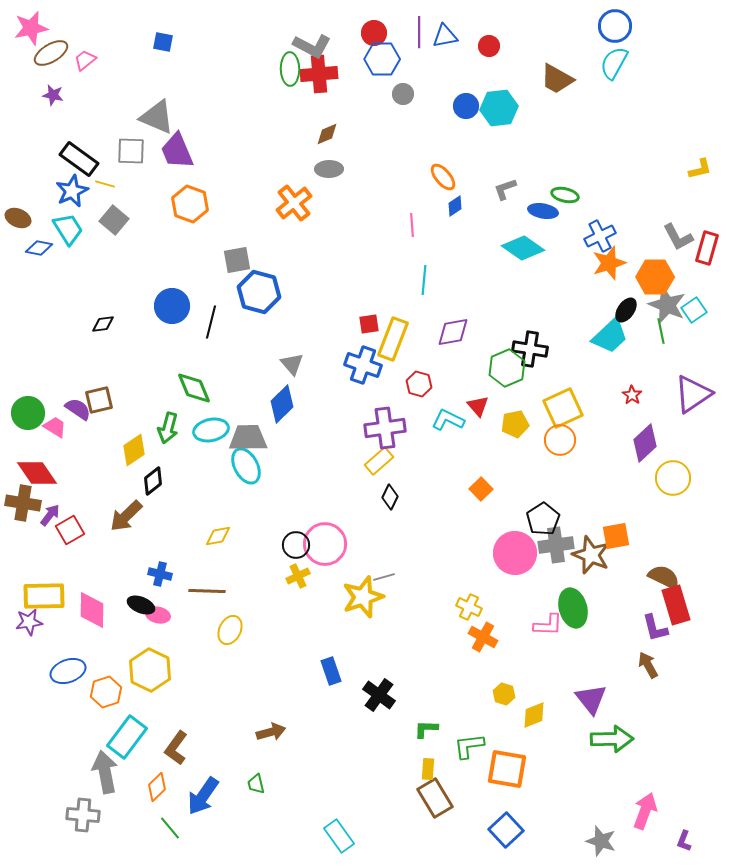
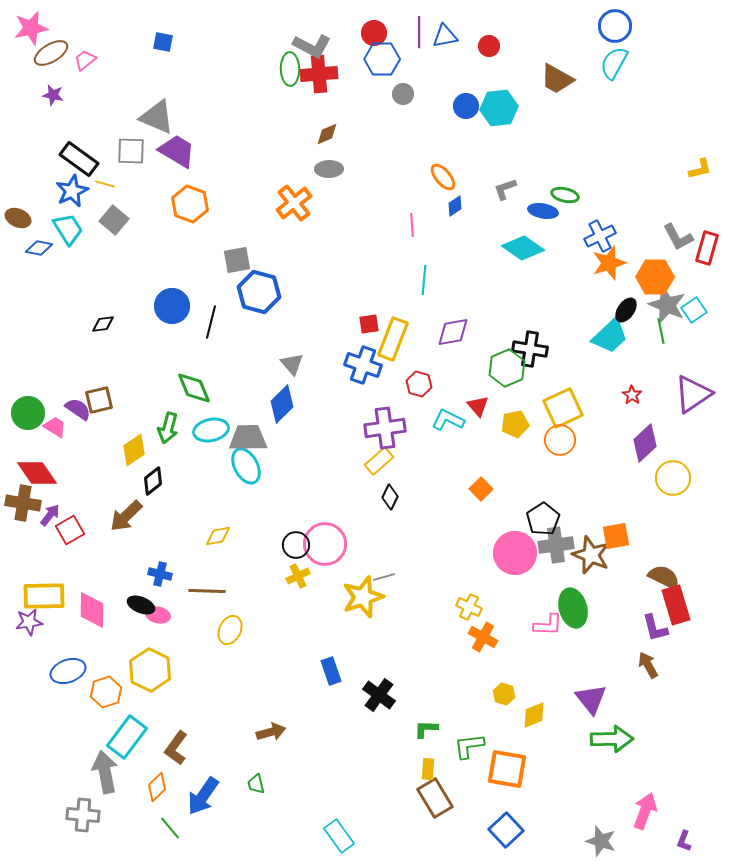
purple trapezoid at (177, 151): rotated 144 degrees clockwise
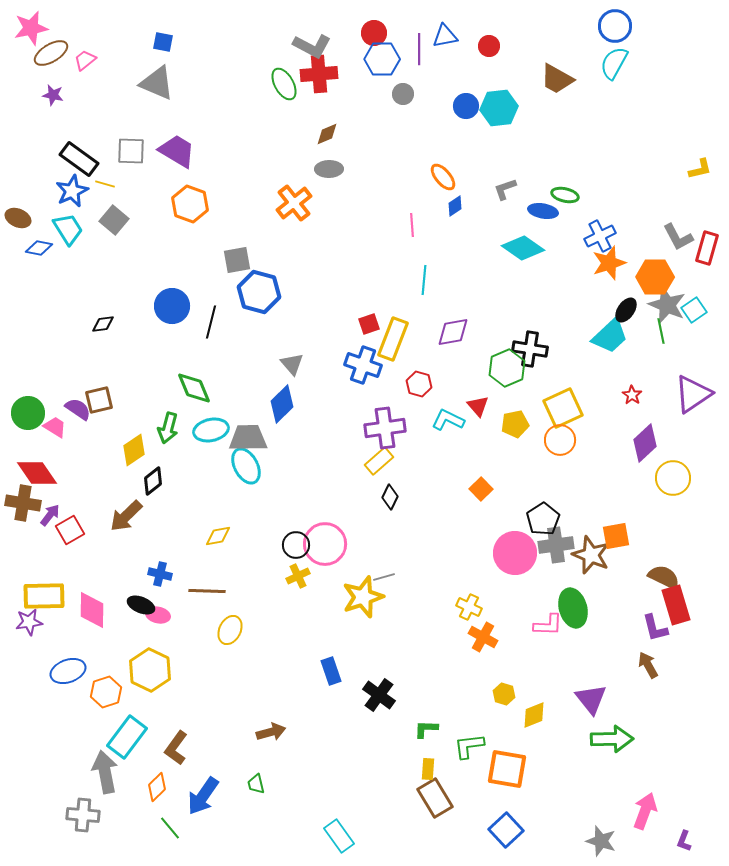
purple line at (419, 32): moved 17 px down
green ellipse at (290, 69): moved 6 px left, 15 px down; rotated 28 degrees counterclockwise
gray triangle at (157, 117): moved 34 px up
red square at (369, 324): rotated 10 degrees counterclockwise
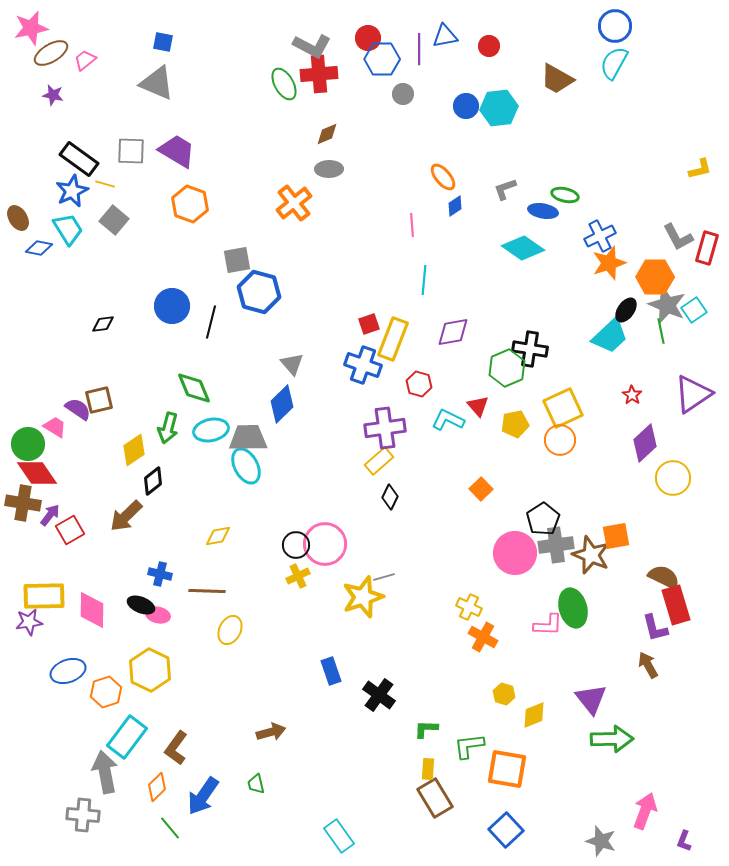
red circle at (374, 33): moved 6 px left, 5 px down
brown ellipse at (18, 218): rotated 35 degrees clockwise
green circle at (28, 413): moved 31 px down
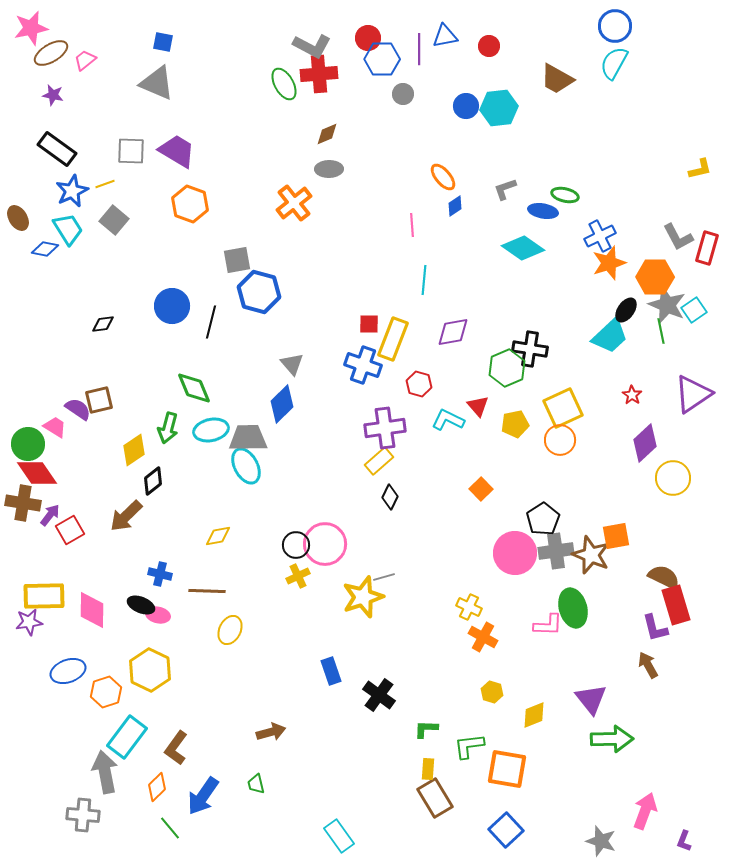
black rectangle at (79, 159): moved 22 px left, 10 px up
yellow line at (105, 184): rotated 36 degrees counterclockwise
blue diamond at (39, 248): moved 6 px right, 1 px down
red square at (369, 324): rotated 20 degrees clockwise
gray cross at (556, 545): moved 6 px down
yellow hexagon at (504, 694): moved 12 px left, 2 px up
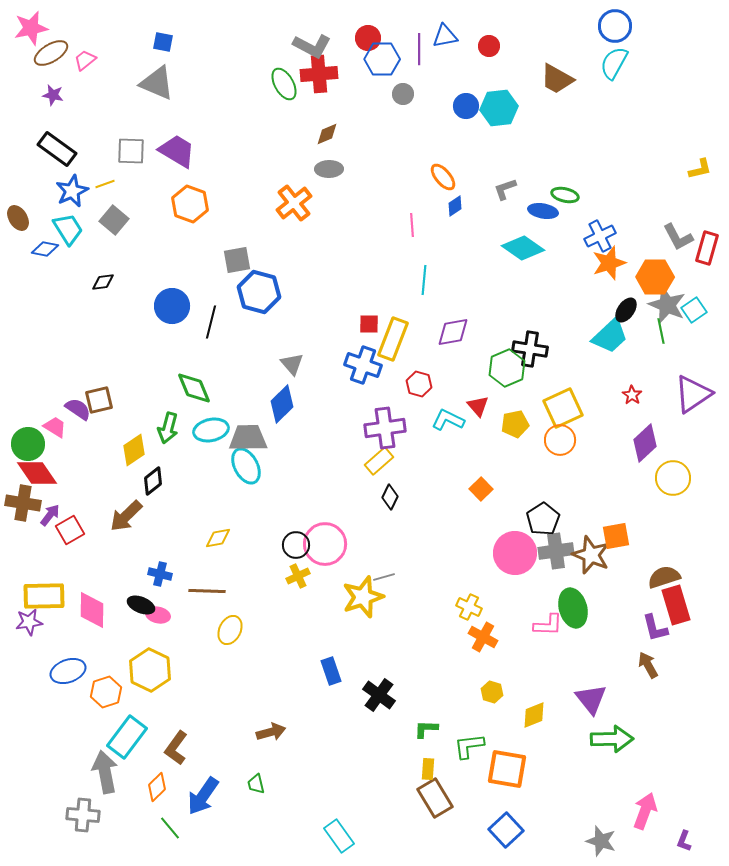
black diamond at (103, 324): moved 42 px up
yellow diamond at (218, 536): moved 2 px down
brown semicircle at (664, 577): rotated 44 degrees counterclockwise
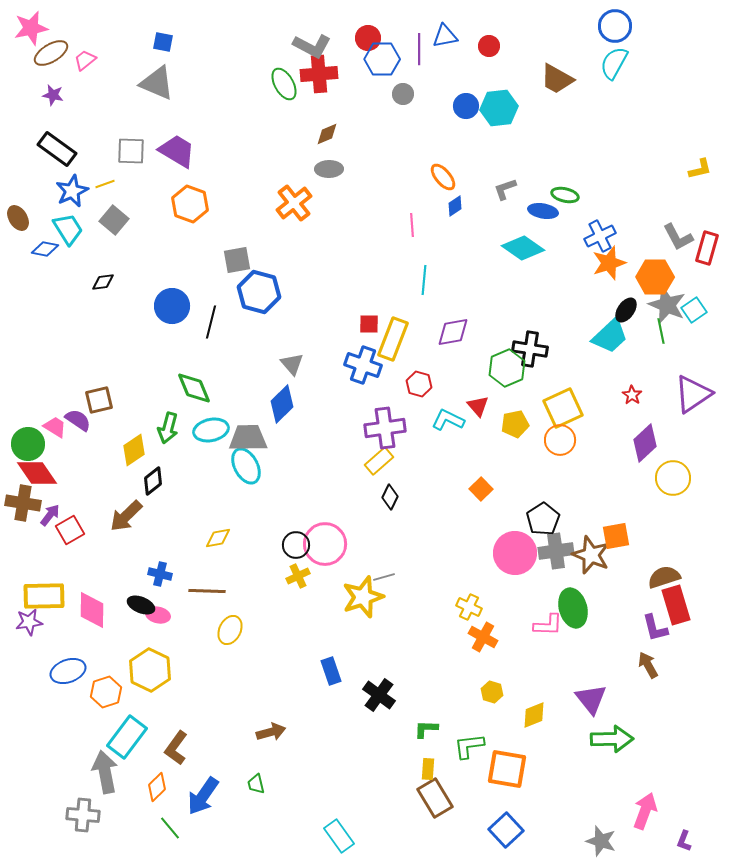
purple semicircle at (78, 409): moved 11 px down
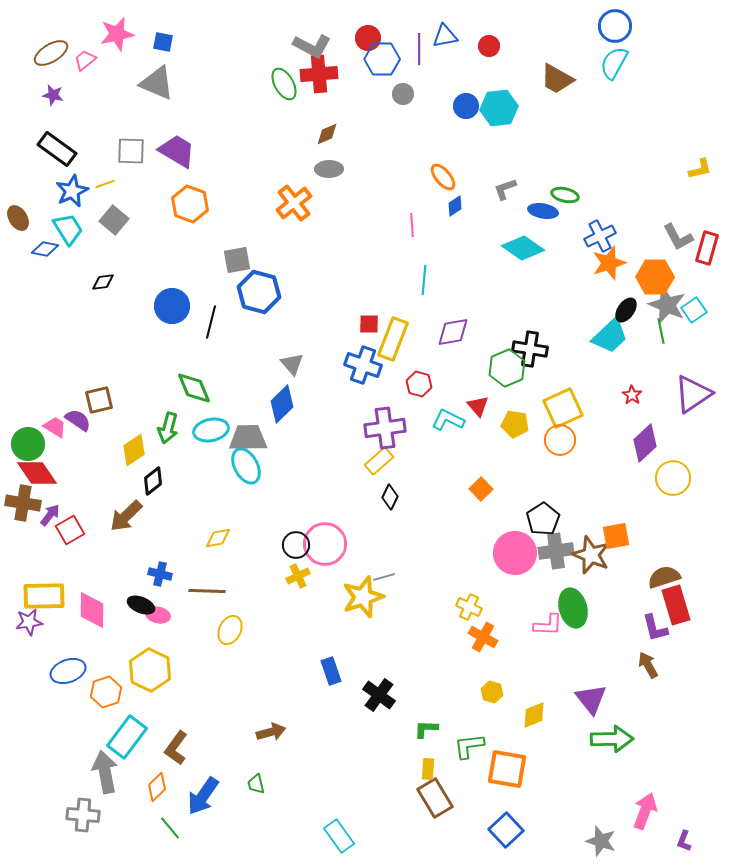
pink star at (31, 28): moved 86 px right, 6 px down
yellow pentagon at (515, 424): rotated 20 degrees clockwise
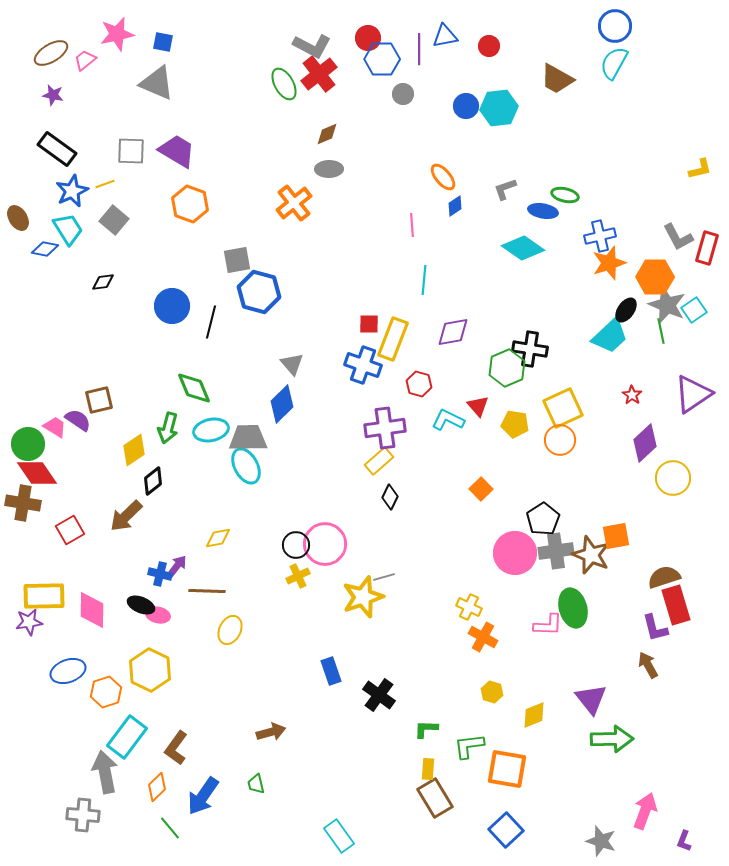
red cross at (319, 74): rotated 33 degrees counterclockwise
blue cross at (600, 236): rotated 12 degrees clockwise
purple arrow at (50, 515): moved 127 px right, 51 px down
